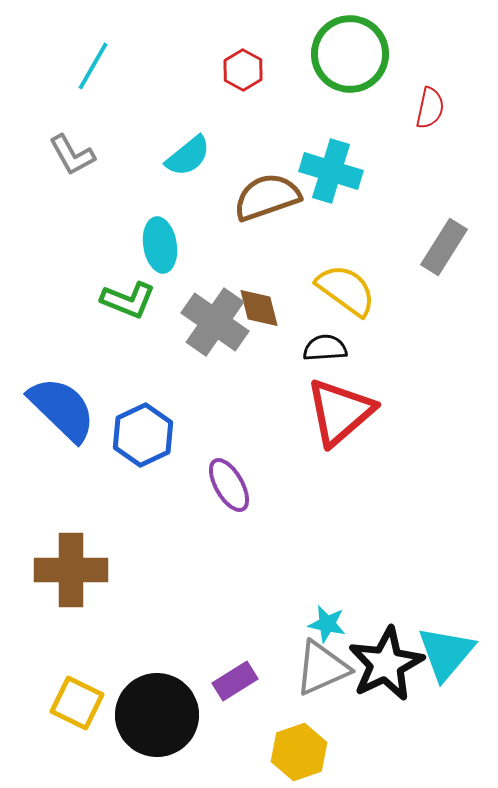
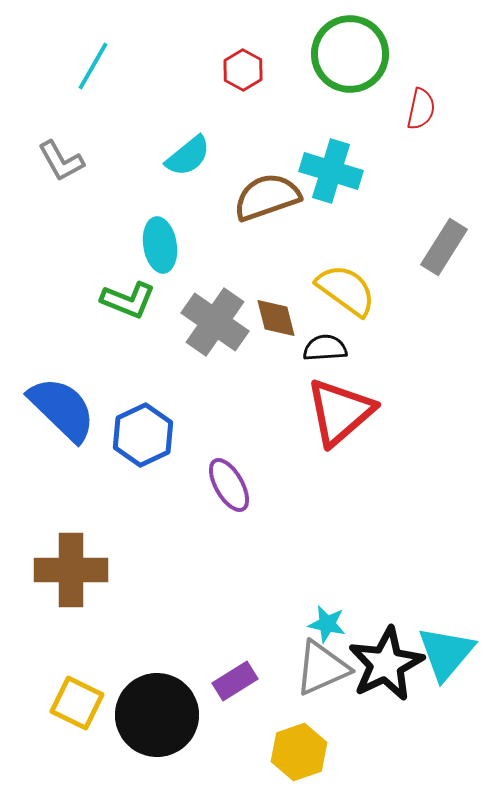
red semicircle: moved 9 px left, 1 px down
gray L-shape: moved 11 px left, 6 px down
brown diamond: moved 17 px right, 10 px down
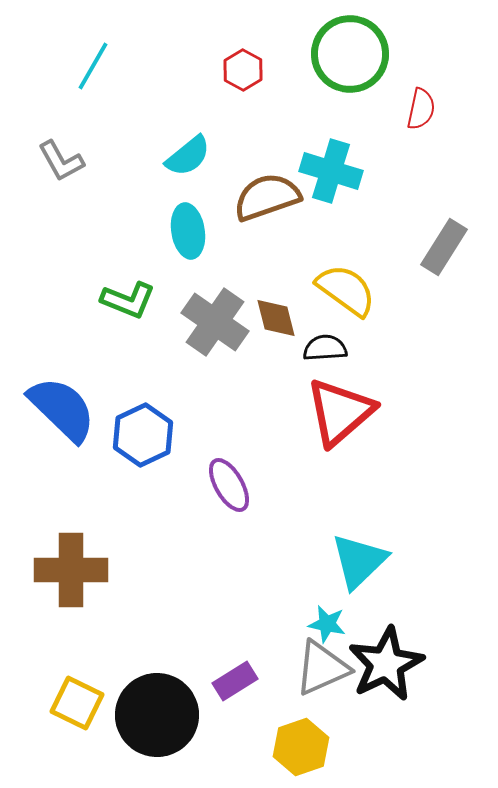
cyan ellipse: moved 28 px right, 14 px up
cyan triangle: moved 87 px left, 92 px up; rotated 6 degrees clockwise
yellow hexagon: moved 2 px right, 5 px up
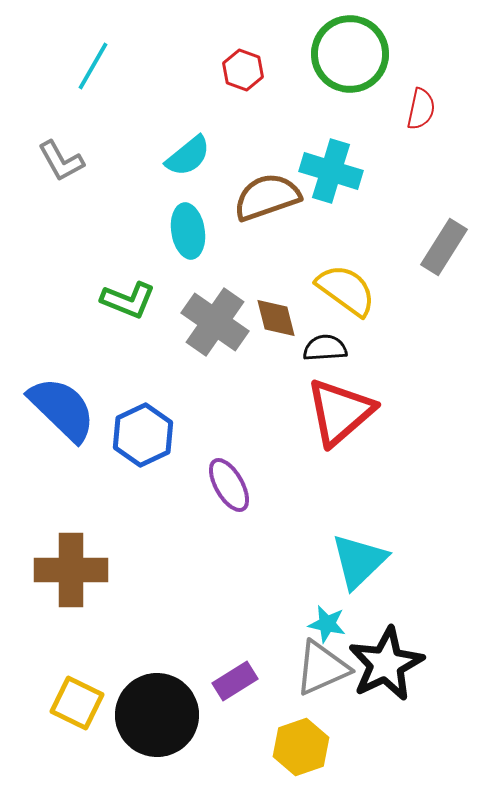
red hexagon: rotated 9 degrees counterclockwise
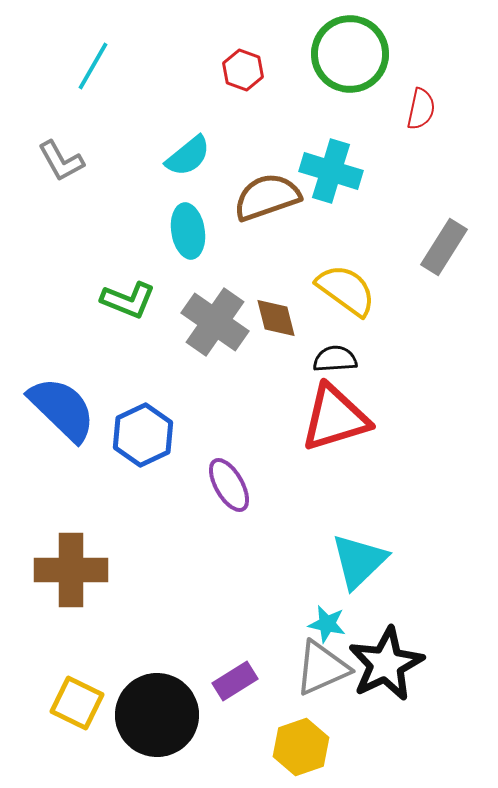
black semicircle: moved 10 px right, 11 px down
red triangle: moved 5 px left, 6 px down; rotated 24 degrees clockwise
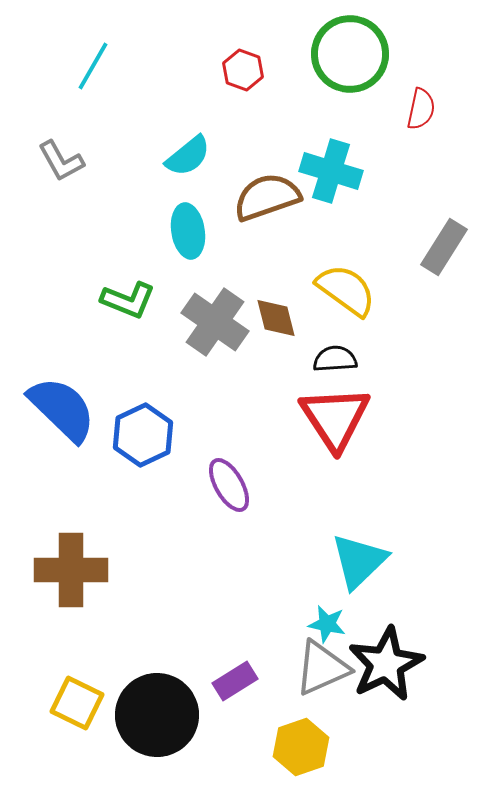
red triangle: rotated 46 degrees counterclockwise
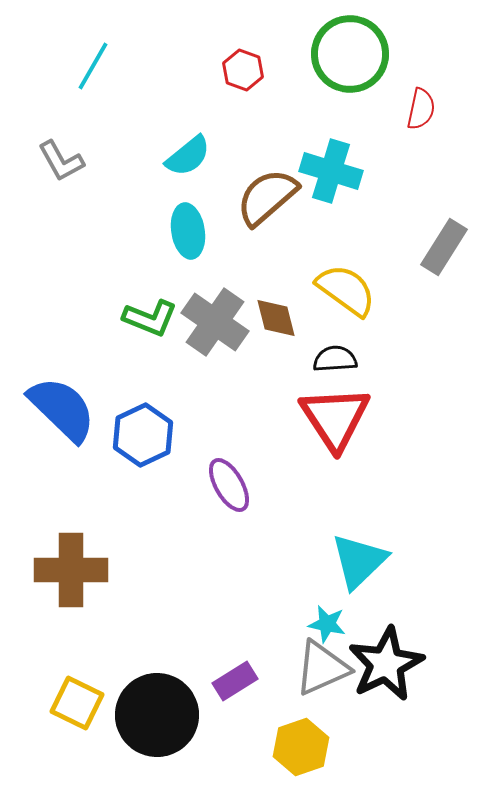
brown semicircle: rotated 22 degrees counterclockwise
green L-shape: moved 22 px right, 18 px down
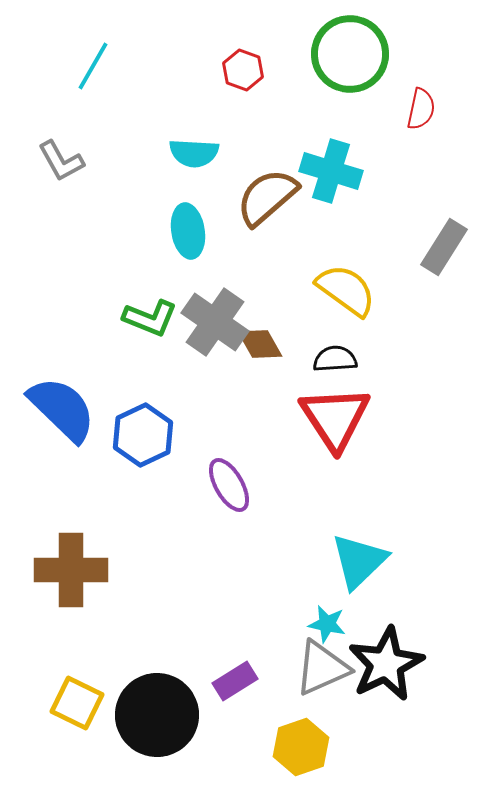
cyan semicircle: moved 6 px right, 3 px up; rotated 42 degrees clockwise
brown diamond: moved 16 px left, 26 px down; rotated 15 degrees counterclockwise
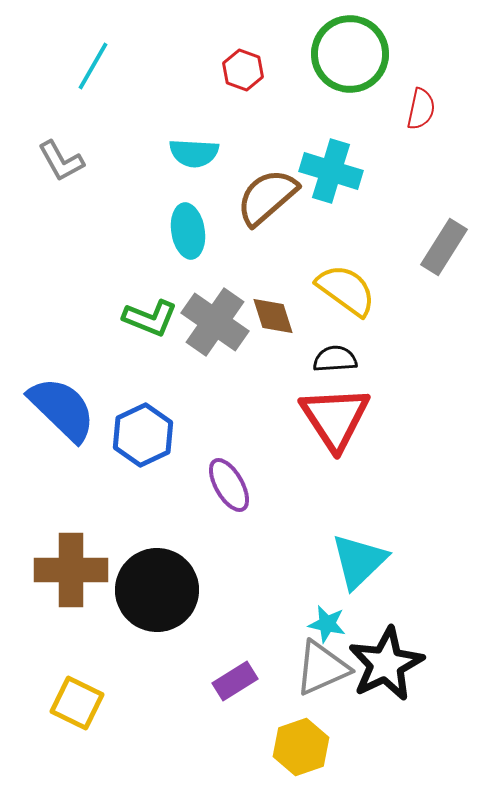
brown diamond: moved 13 px right, 28 px up; rotated 12 degrees clockwise
black circle: moved 125 px up
